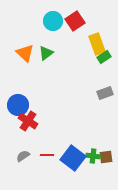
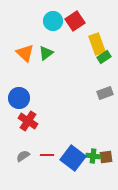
blue circle: moved 1 px right, 7 px up
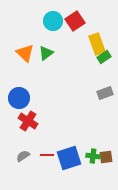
blue square: moved 4 px left; rotated 35 degrees clockwise
